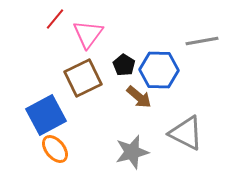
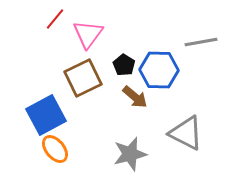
gray line: moved 1 px left, 1 px down
brown arrow: moved 4 px left
gray star: moved 2 px left, 2 px down
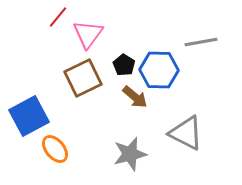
red line: moved 3 px right, 2 px up
blue square: moved 17 px left, 1 px down
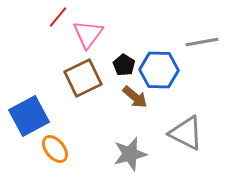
gray line: moved 1 px right
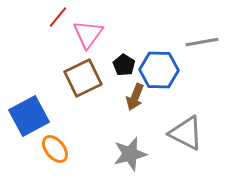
brown arrow: rotated 72 degrees clockwise
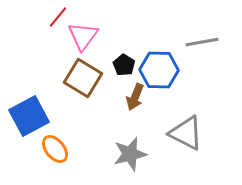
pink triangle: moved 5 px left, 2 px down
brown square: rotated 33 degrees counterclockwise
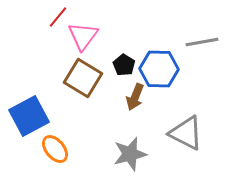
blue hexagon: moved 1 px up
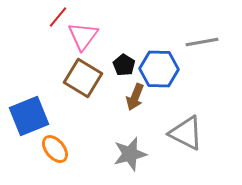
blue square: rotated 6 degrees clockwise
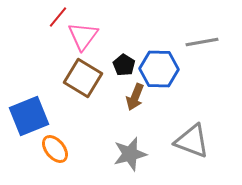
gray triangle: moved 6 px right, 8 px down; rotated 6 degrees counterclockwise
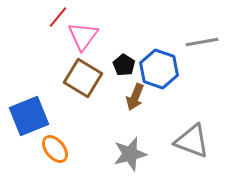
blue hexagon: rotated 18 degrees clockwise
